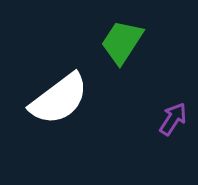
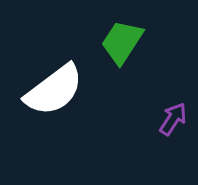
white semicircle: moved 5 px left, 9 px up
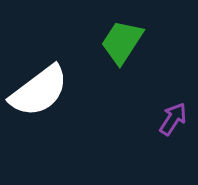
white semicircle: moved 15 px left, 1 px down
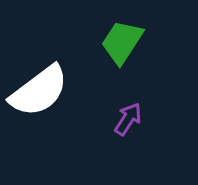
purple arrow: moved 45 px left
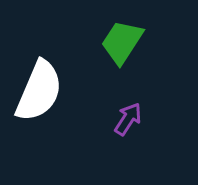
white semicircle: rotated 30 degrees counterclockwise
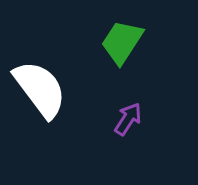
white semicircle: moved 1 px right, 2 px up; rotated 60 degrees counterclockwise
